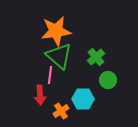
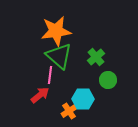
red arrow: rotated 126 degrees counterclockwise
orange cross: moved 8 px right
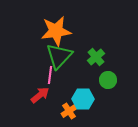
green triangle: rotated 32 degrees clockwise
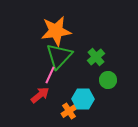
pink line: rotated 18 degrees clockwise
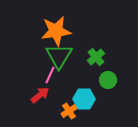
green triangle: rotated 12 degrees counterclockwise
cyan hexagon: moved 1 px right
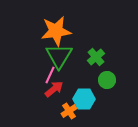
green circle: moved 1 px left
red arrow: moved 14 px right, 6 px up
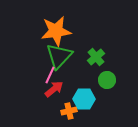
green triangle: rotated 12 degrees clockwise
orange cross: rotated 21 degrees clockwise
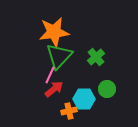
orange star: moved 2 px left, 1 px down
green circle: moved 9 px down
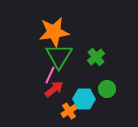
green triangle: rotated 12 degrees counterclockwise
orange cross: rotated 21 degrees counterclockwise
